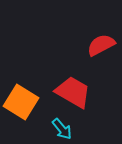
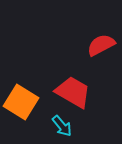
cyan arrow: moved 3 px up
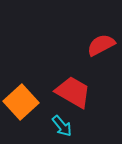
orange square: rotated 16 degrees clockwise
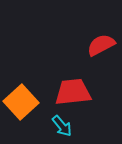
red trapezoid: rotated 36 degrees counterclockwise
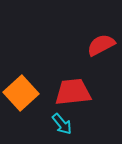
orange square: moved 9 px up
cyan arrow: moved 2 px up
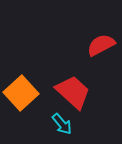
red trapezoid: rotated 48 degrees clockwise
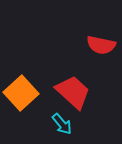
red semicircle: rotated 140 degrees counterclockwise
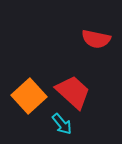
red semicircle: moved 5 px left, 6 px up
orange square: moved 8 px right, 3 px down
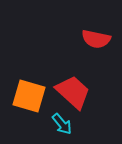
orange square: rotated 32 degrees counterclockwise
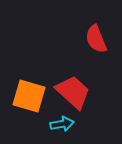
red semicircle: rotated 56 degrees clockwise
cyan arrow: rotated 60 degrees counterclockwise
